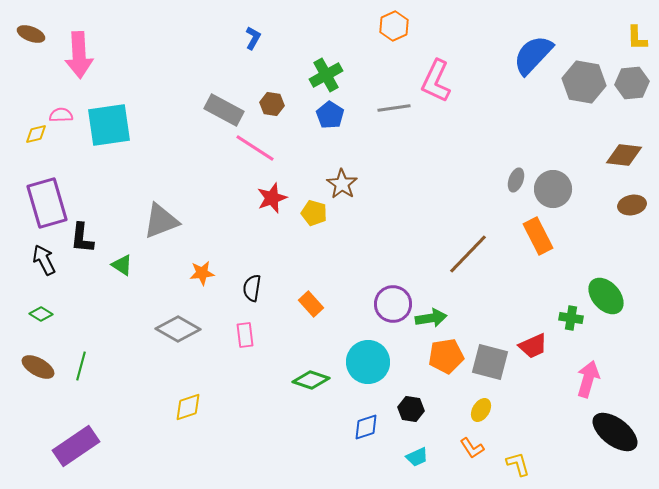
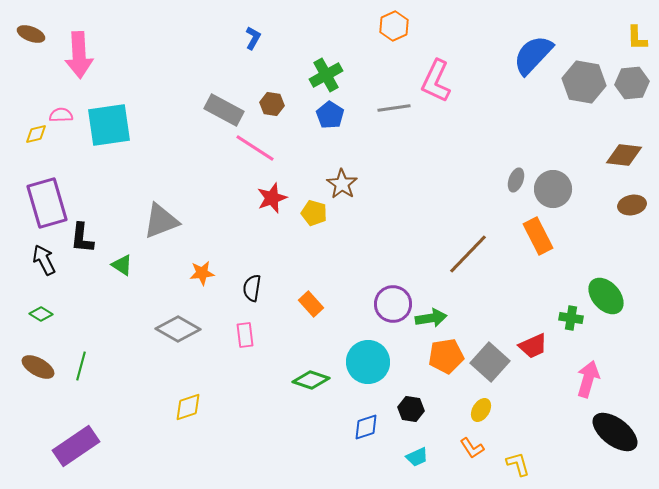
gray square at (490, 362): rotated 27 degrees clockwise
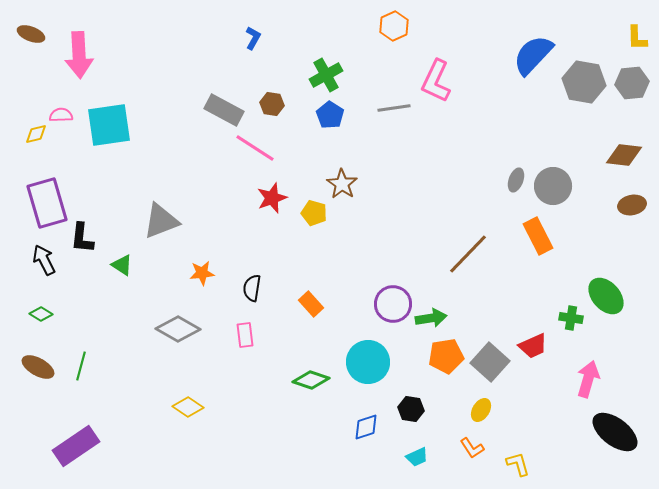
gray circle at (553, 189): moved 3 px up
yellow diamond at (188, 407): rotated 52 degrees clockwise
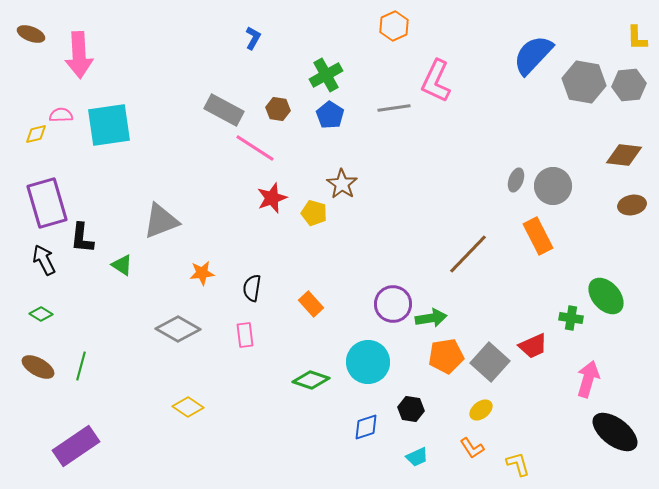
gray hexagon at (632, 83): moved 3 px left, 2 px down
brown hexagon at (272, 104): moved 6 px right, 5 px down
yellow ellipse at (481, 410): rotated 20 degrees clockwise
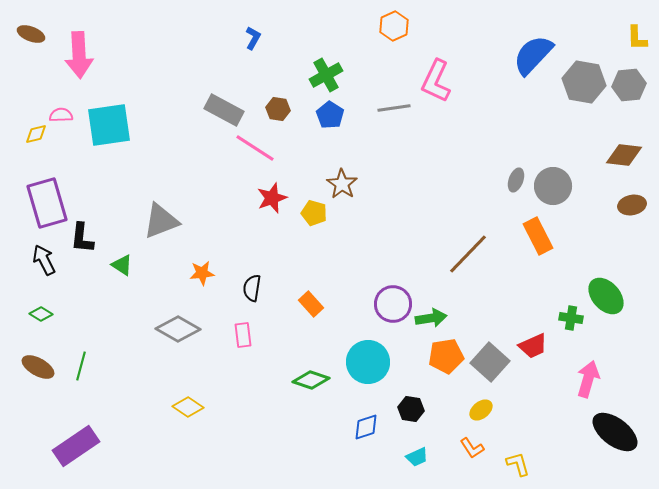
pink rectangle at (245, 335): moved 2 px left
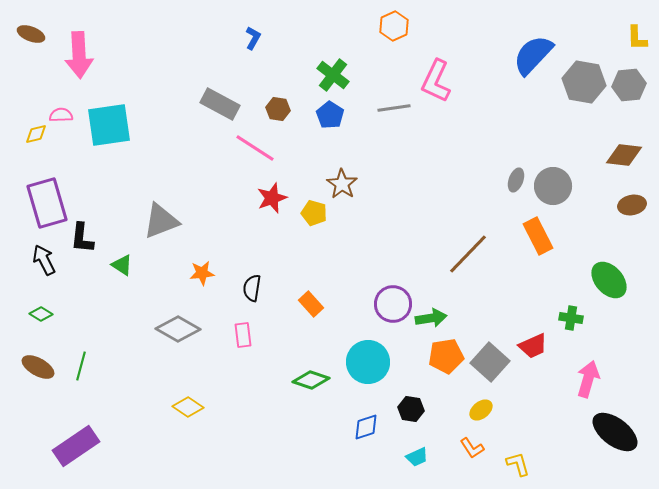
green cross at (326, 75): moved 7 px right; rotated 24 degrees counterclockwise
gray rectangle at (224, 110): moved 4 px left, 6 px up
green ellipse at (606, 296): moved 3 px right, 16 px up
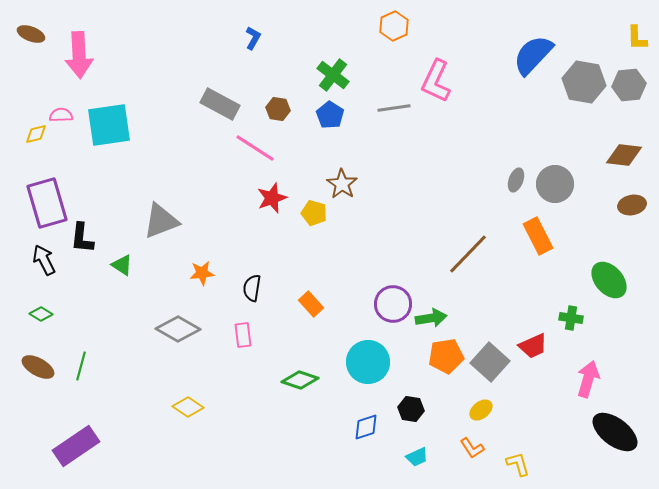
gray circle at (553, 186): moved 2 px right, 2 px up
green diamond at (311, 380): moved 11 px left
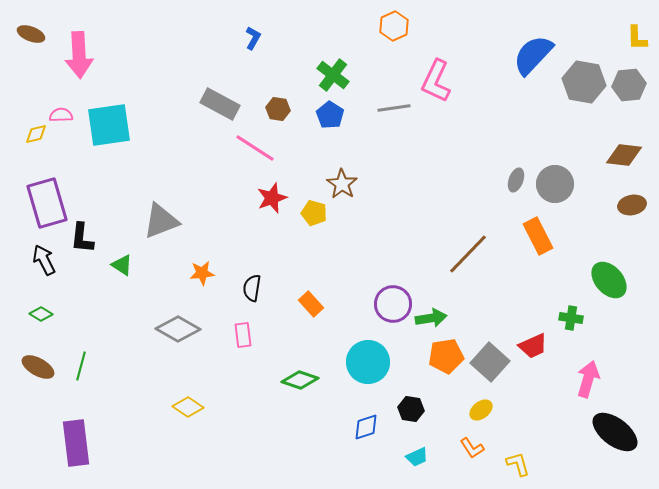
purple rectangle at (76, 446): moved 3 px up; rotated 63 degrees counterclockwise
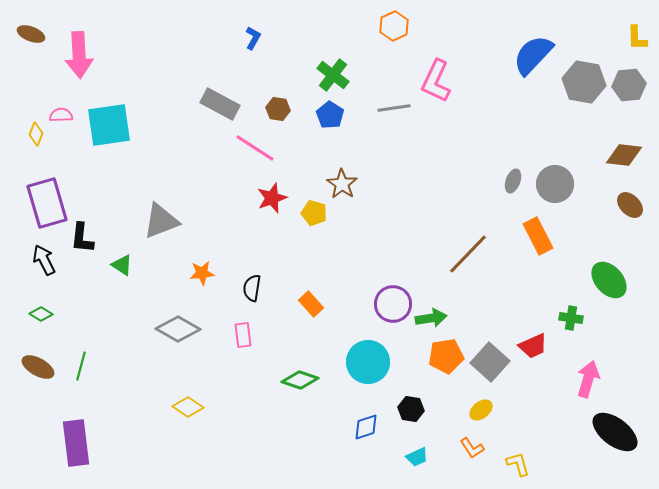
yellow diamond at (36, 134): rotated 55 degrees counterclockwise
gray ellipse at (516, 180): moved 3 px left, 1 px down
brown ellipse at (632, 205): moved 2 px left; rotated 56 degrees clockwise
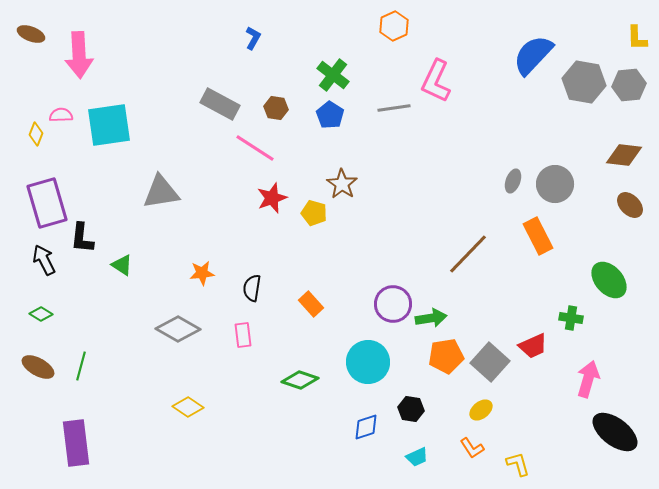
brown hexagon at (278, 109): moved 2 px left, 1 px up
gray triangle at (161, 221): moved 29 px up; rotated 12 degrees clockwise
